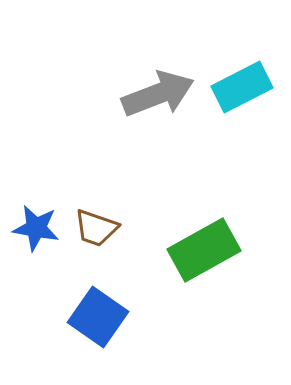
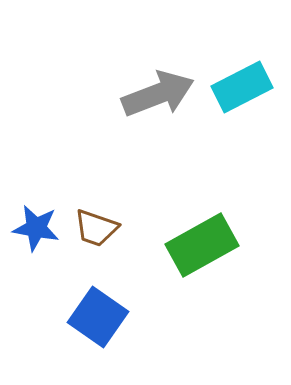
green rectangle: moved 2 px left, 5 px up
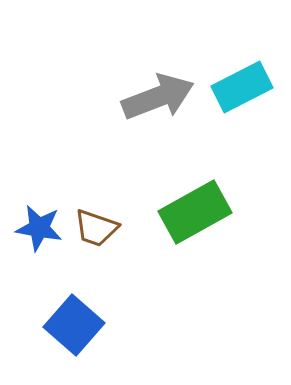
gray arrow: moved 3 px down
blue star: moved 3 px right
green rectangle: moved 7 px left, 33 px up
blue square: moved 24 px left, 8 px down; rotated 6 degrees clockwise
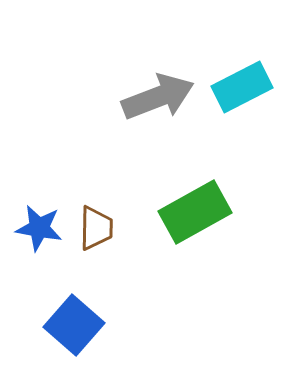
brown trapezoid: rotated 108 degrees counterclockwise
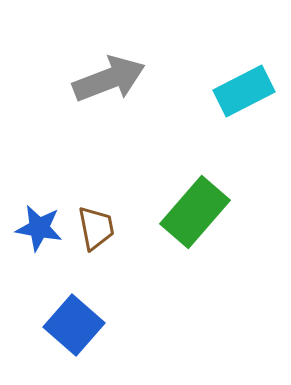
cyan rectangle: moved 2 px right, 4 px down
gray arrow: moved 49 px left, 18 px up
green rectangle: rotated 20 degrees counterclockwise
brown trapezoid: rotated 12 degrees counterclockwise
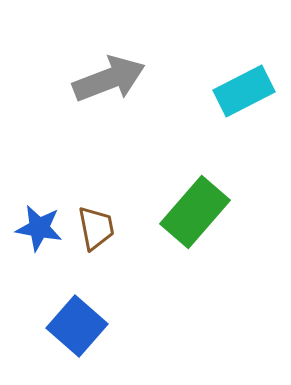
blue square: moved 3 px right, 1 px down
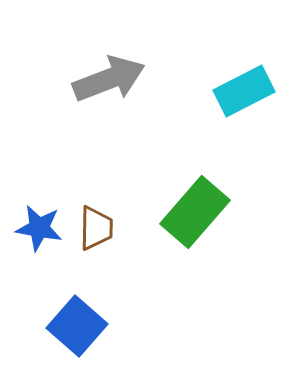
brown trapezoid: rotated 12 degrees clockwise
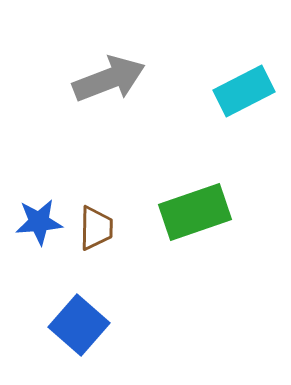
green rectangle: rotated 30 degrees clockwise
blue star: moved 6 px up; rotated 15 degrees counterclockwise
blue square: moved 2 px right, 1 px up
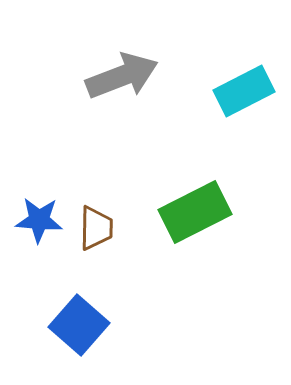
gray arrow: moved 13 px right, 3 px up
green rectangle: rotated 8 degrees counterclockwise
blue star: moved 2 px up; rotated 9 degrees clockwise
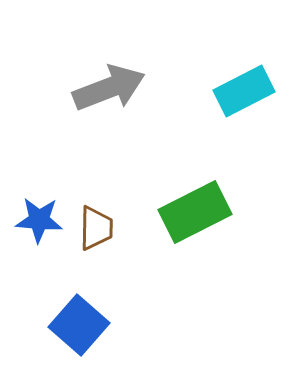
gray arrow: moved 13 px left, 12 px down
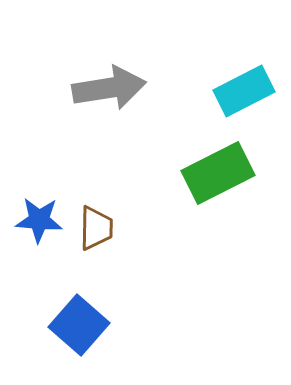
gray arrow: rotated 12 degrees clockwise
green rectangle: moved 23 px right, 39 px up
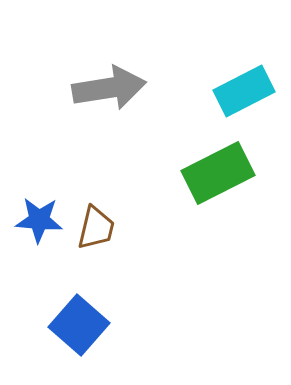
brown trapezoid: rotated 12 degrees clockwise
